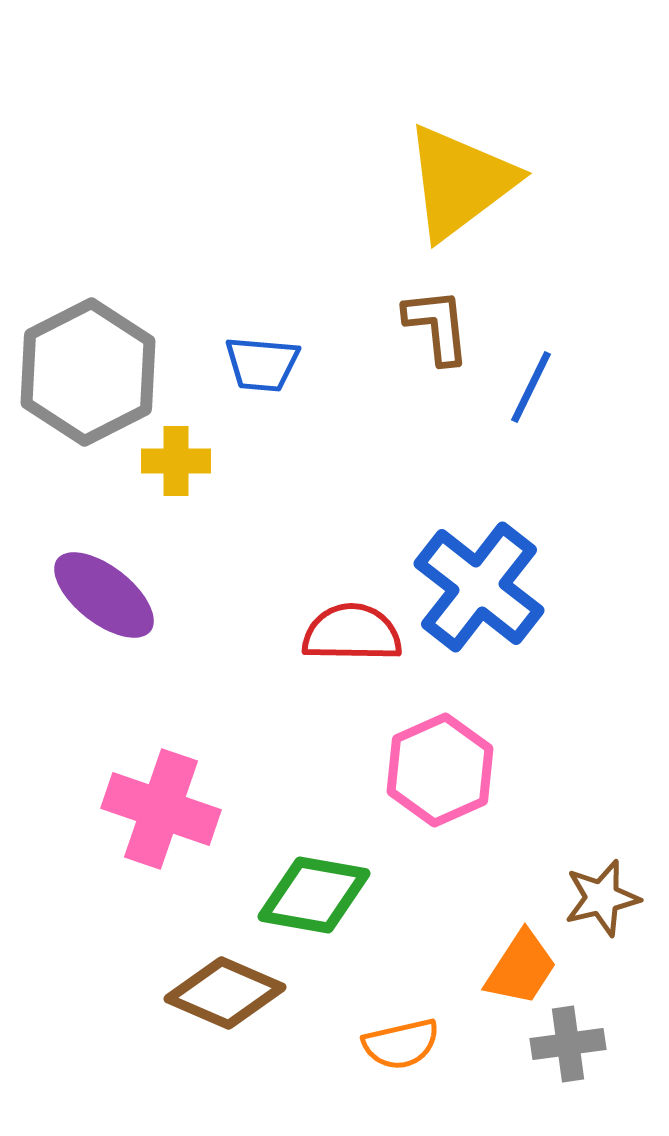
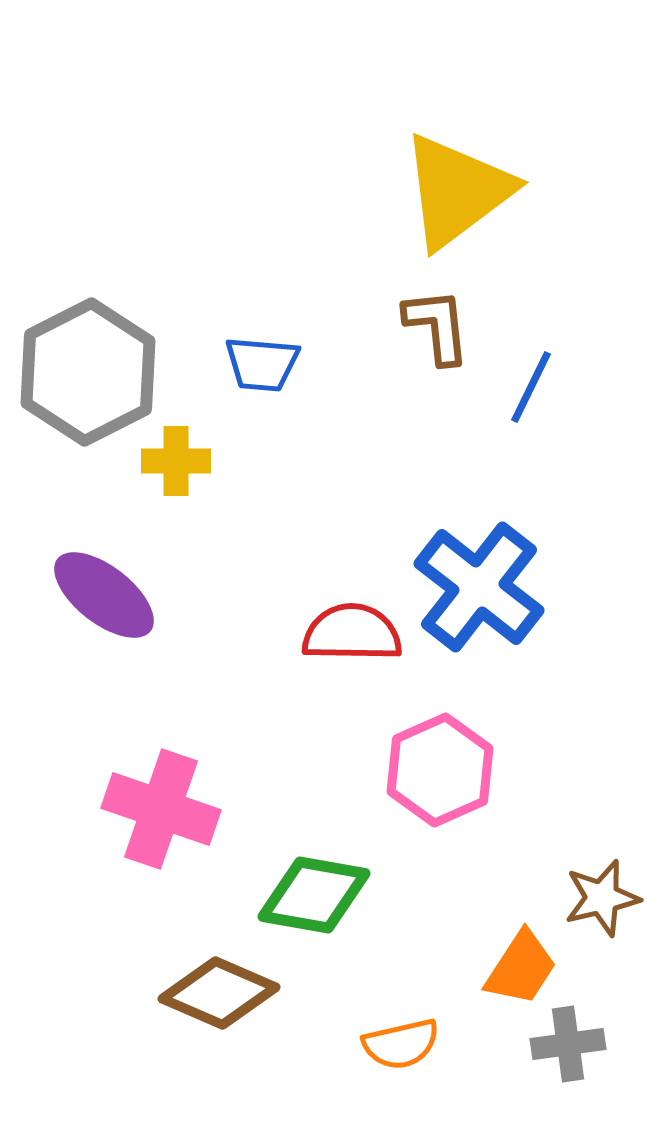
yellow triangle: moved 3 px left, 9 px down
brown diamond: moved 6 px left
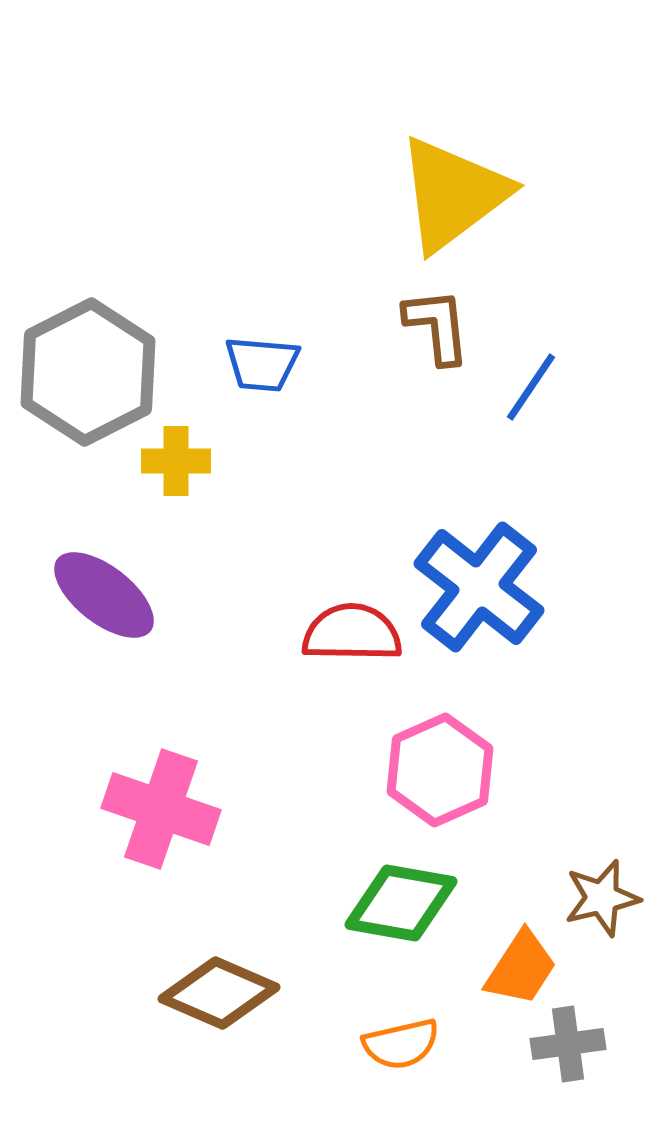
yellow triangle: moved 4 px left, 3 px down
blue line: rotated 8 degrees clockwise
green diamond: moved 87 px right, 8 px down
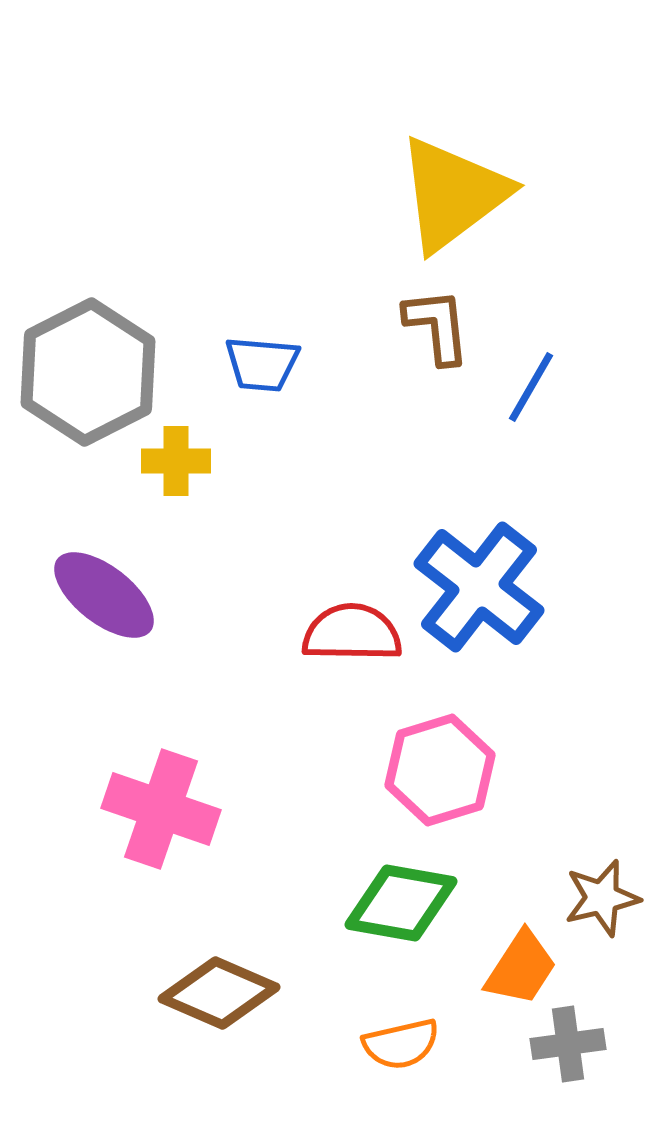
blue line: rotated 4 degrees counterclockwise
pink hexagon: rotated 7 degrees clockwise
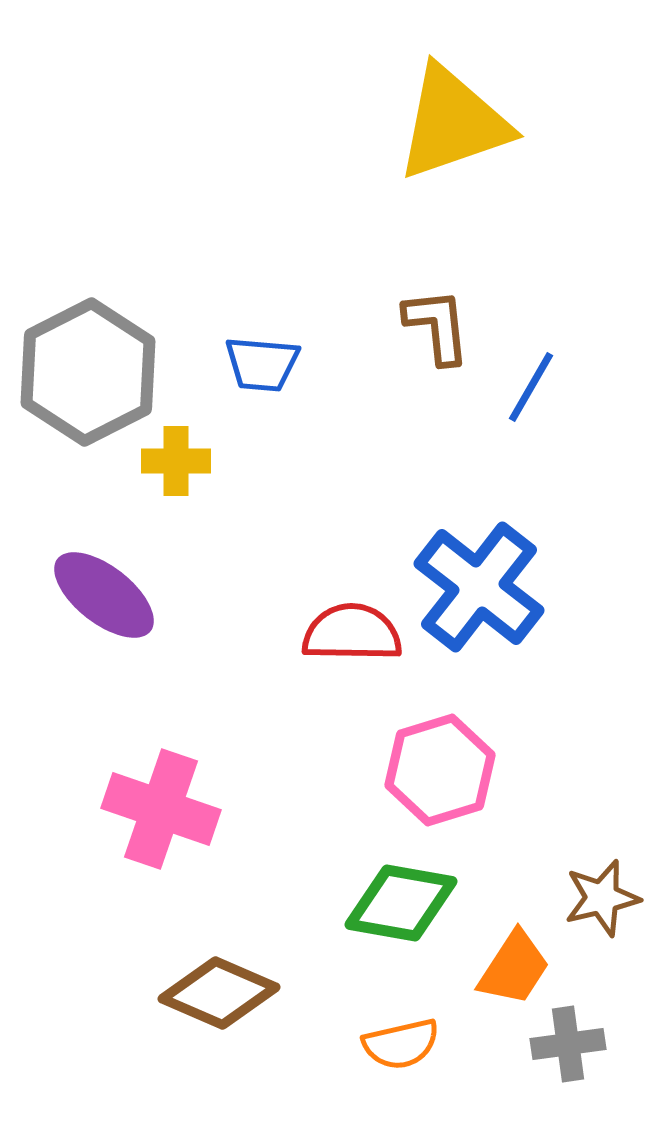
yellow triangle: moved 71 px up; rotated 18 degrees clockwise
orange trapezoid: moved 7 px left
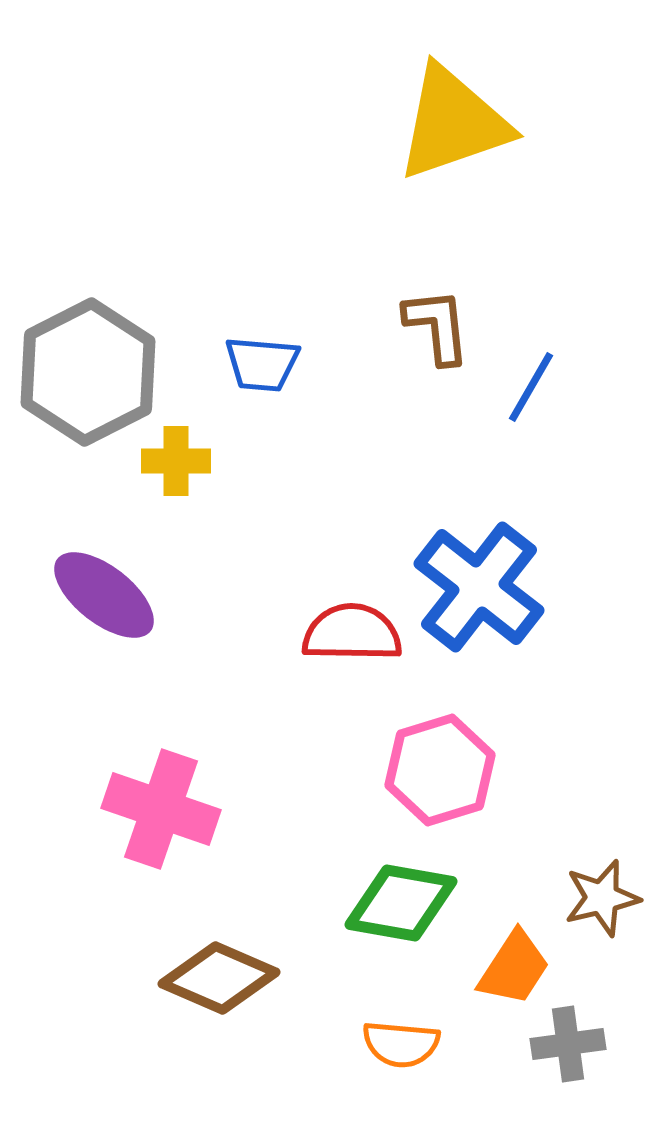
brown diamond: moved 15 px up
orange semicircle: rotated 18 degrees clockwise
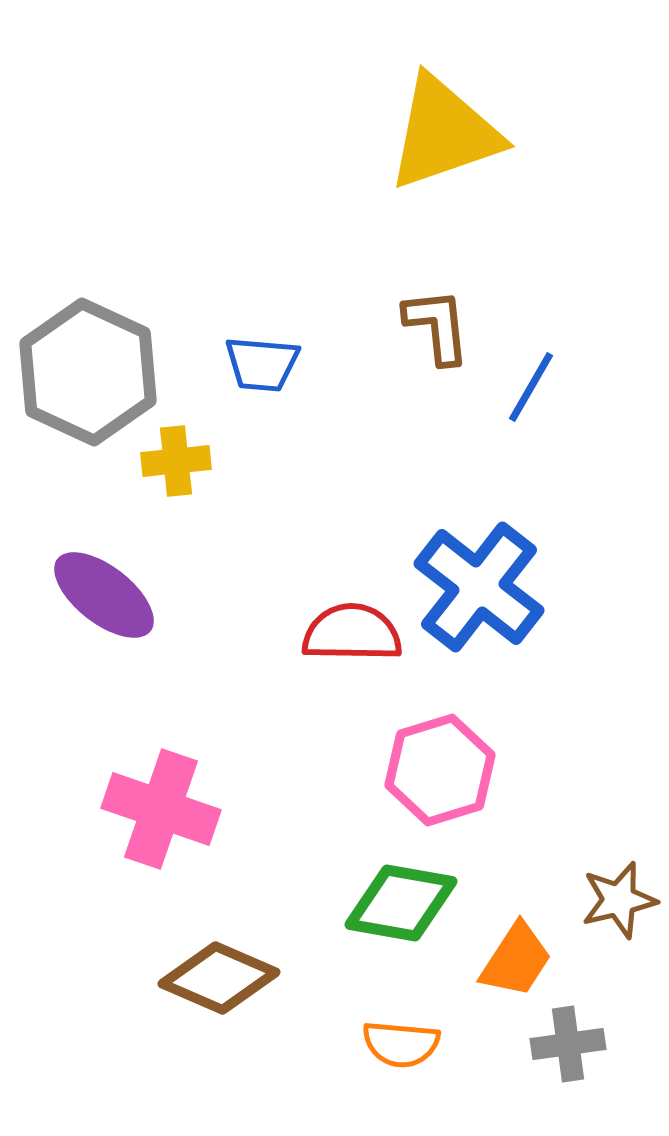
yellow triangle: moved 9 px left, 10 px down
gray hexagon: rotated 8 degrees counterclockwise
yellow cross: rotated 6 degrees counterclockwise
brown star: moved 17 px right, 2 px down
orange trapezoid: moved 2 px right, 8 px up
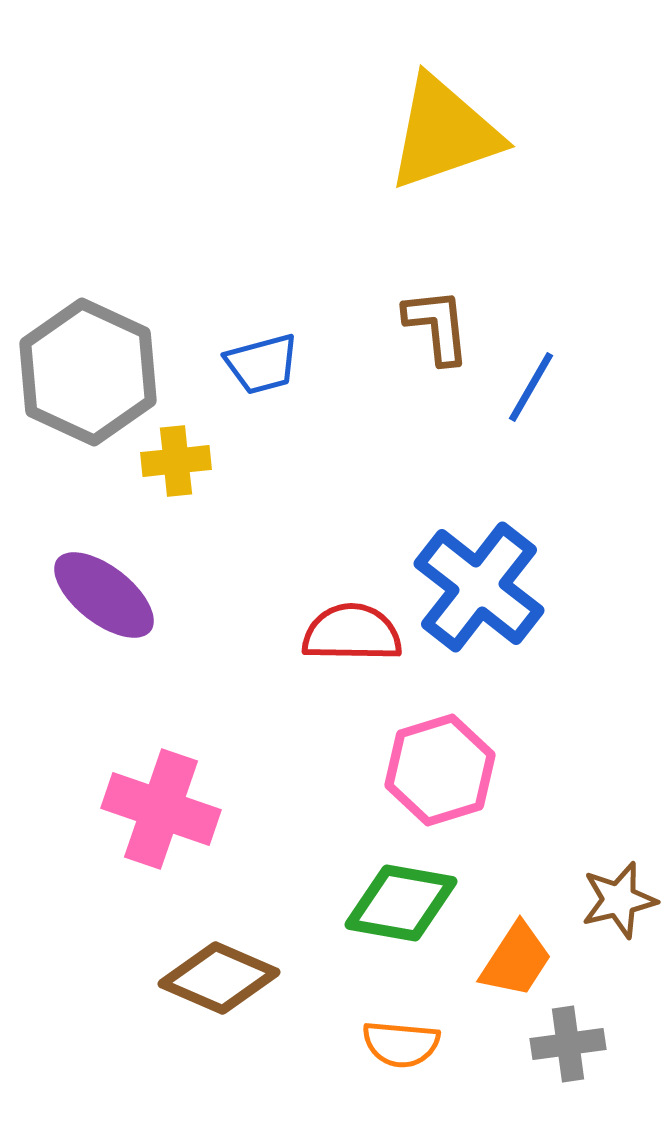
blue trapezoid: rotated 20 degrees counterclockwise
